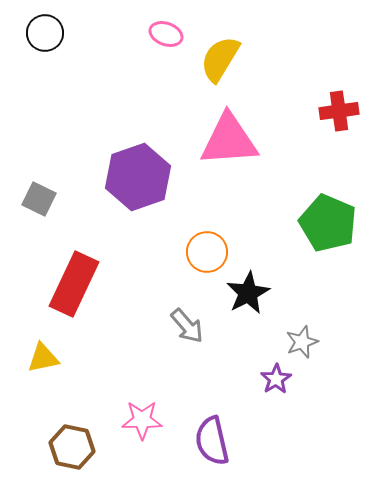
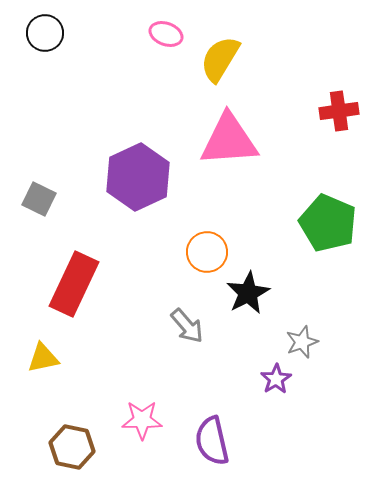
purple hexagon: rotated 6 degrees counterclockwise
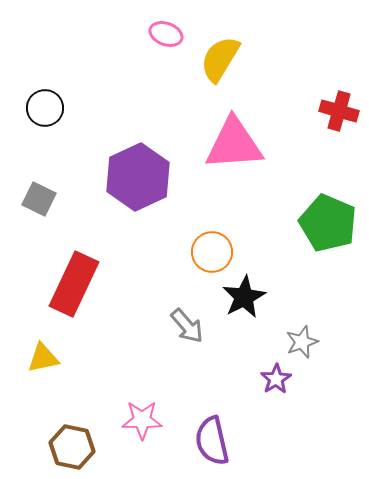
black circle: moved 75 px down
red cross: rotated 24 degrees clockwise
pink triangle: moved 5 px right, 4 px down
orange circle: moved 5 px right
black star: moved 4 px left, 4 px down
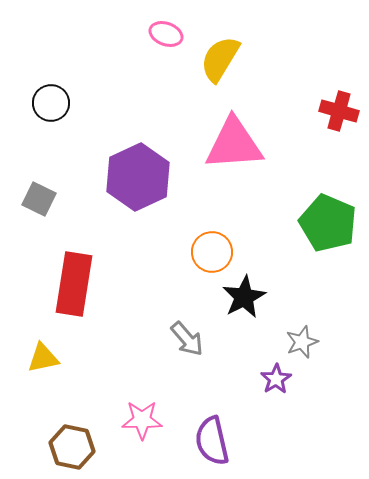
black circle: moved 6 px right, 5 px up
red rectangle: rotated 16 degrees counterclockwise
gray arrow: moved 13 px down
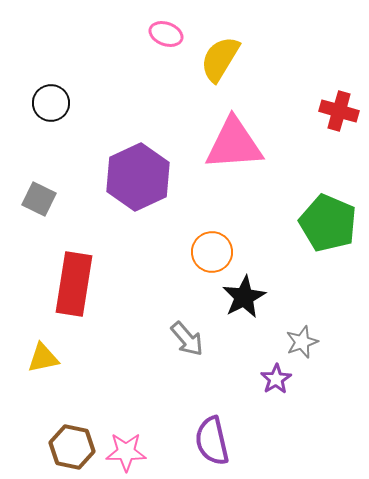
pink star: moved 16 px left, 32 px down
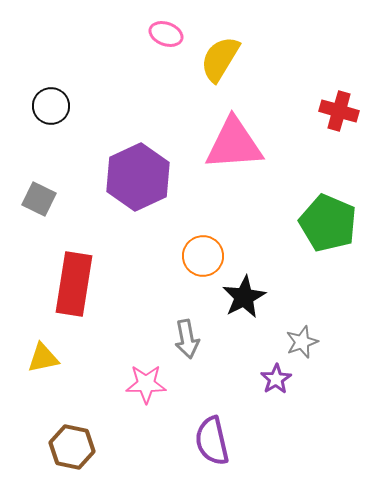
black circle: moved 3 px down
orange circle: moved 9 px left, 4 px down
gray arrow: rotated 30 degrees clockwise
pink star: moved 20 px right, 68 px up
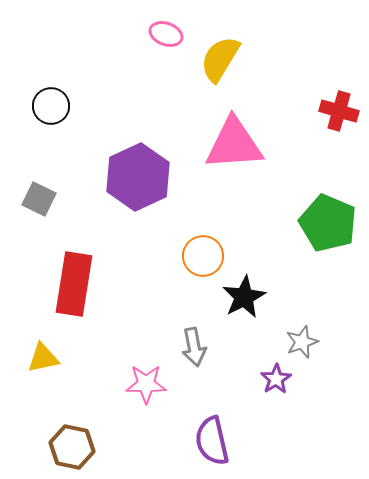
gray arrow: moved 7 px right, 8 px down
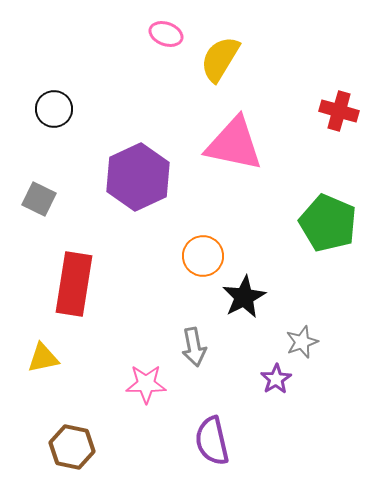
black circle: moved 3 px right, 3 px down
pink triangle: rotated 16 degrees clockwise
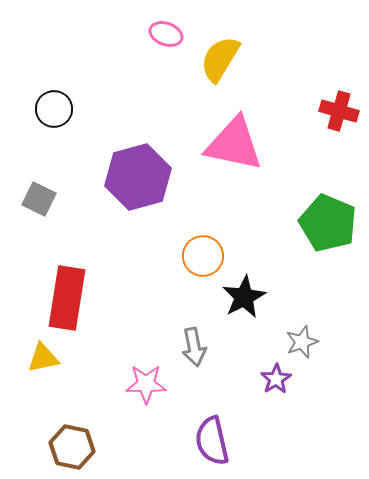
purple hexagon: rotated 10 degrees clockwise
red rectangle: moved 7 px left, 14 px down
